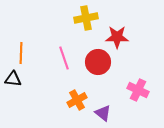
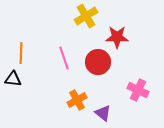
yellow cross: moved 2 px up; rotated 20 degrees counterclockwise
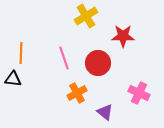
red star: moved 6 px right, 1 px up
red circle: moved 1 px down
pink cross: moved 1 px right, 3 px down
orange cross: moved 7 px up
purple triangle: moved 2 px right, 1 px up
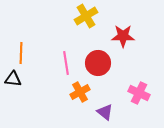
pink line: moved 2 px right, 5 px down; rotated 10 degrees clockwise
orange cross: moved 3 px right, 1 px up
